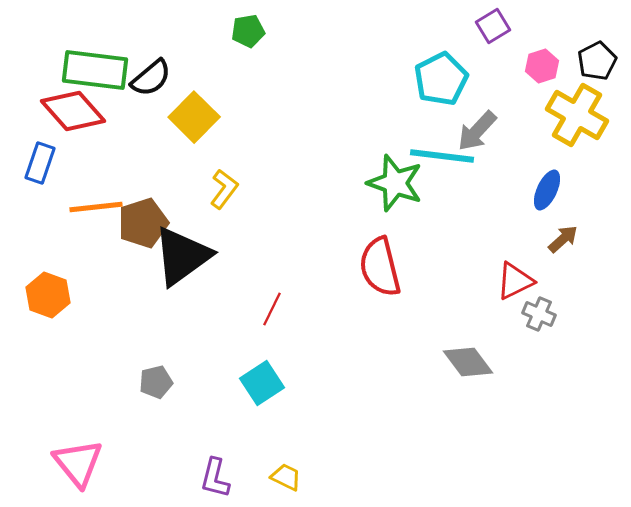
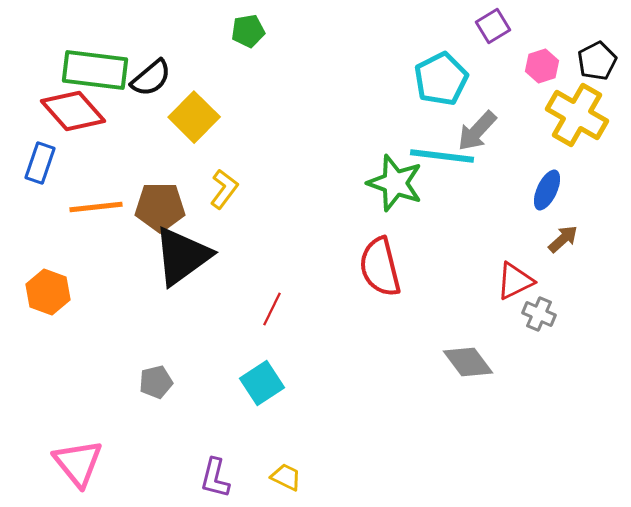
brown pentagon: moved 17 px right, 16 px up; rotated 18 degrees clockwise
orange hexagon: moved 3 px up
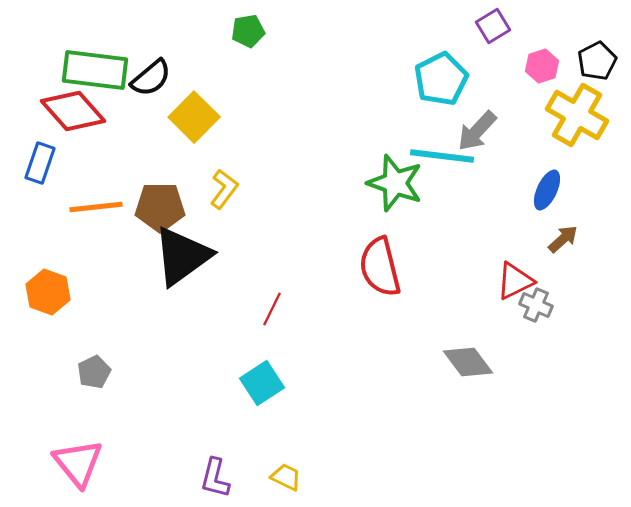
gray cross: moved 3 px left, 9 px up
gray pentagon: moved 62 px left, 10 px up; rotated 12 degrees counterclockwise
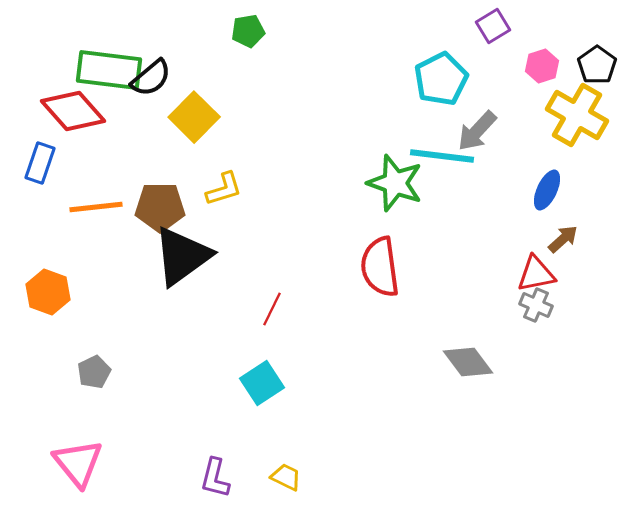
black pentagon: moved 4 px down; rotated 9 degrees counterclockwise
green rectangle: moved 14 px right
yellow L-shape: rotated 36 degrees clockwise
red semicircle: rotated 6 degrees clockwise
red triangle: moved 21 px right, 7 px up; rotated 15 degrees clockwise
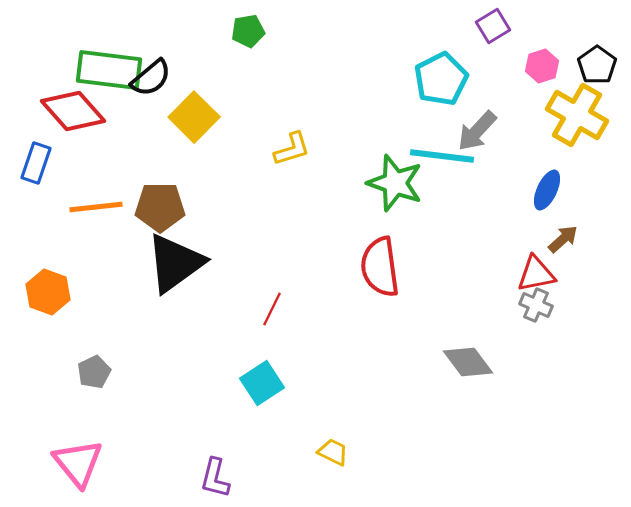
blue rectangle: moved 4 px left
yellow L-shape: moved 68 px right, 40 px up
black triangle: moved 7 px left, 7 px down
yellow trapezoid: moved 47 px right, 25 px up
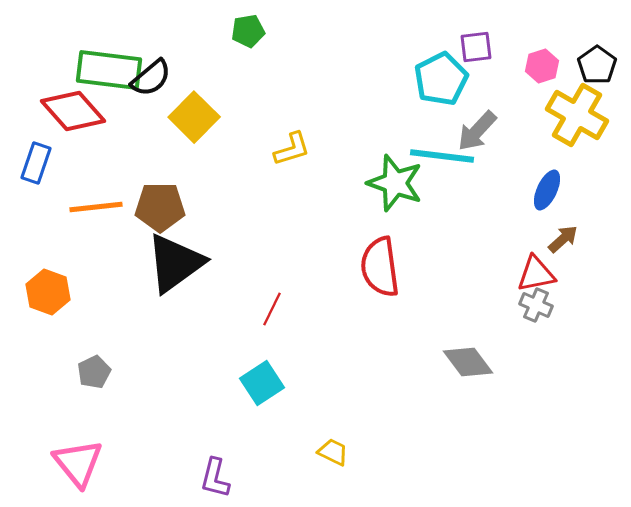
purple square: moved 17 px left, 21 px down; rotated 24 degrees clockwise
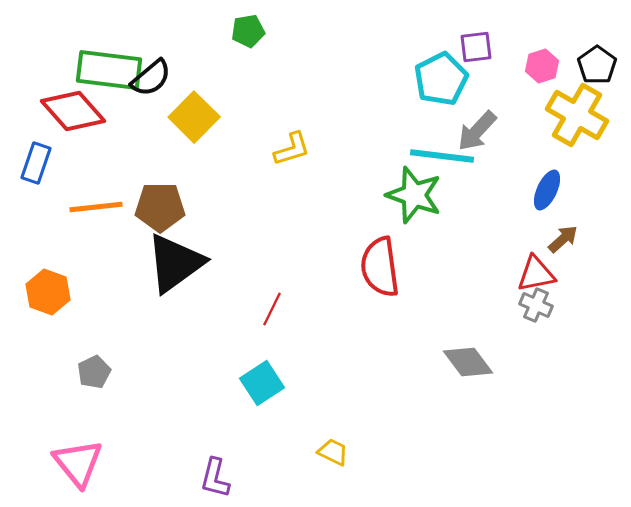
green star: moved 19 px right, 12 px down
